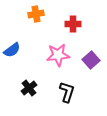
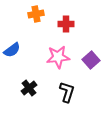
red cross: moved 7 px left
pink star: moved 2 px down
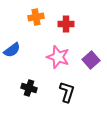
orange cross: moved 3 px down
pink star: rotated 25 degrees clockwise
black cross: rotated 35 degrees counterclockwise
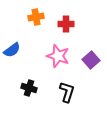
pink star: moved 1 px up
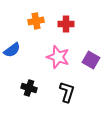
orange cross: moved 4 px down
pink star: moved 1 px down
purple square: rotated 18 degrees counterclockwise
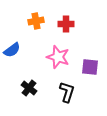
purple square: moved 1 px left, 7 px down; rotated 24 degrees counterclockwise
black cross: rotated 21 degrees clockwise
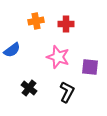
black L-shape: rotated 10 degrees clockwise
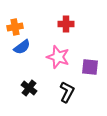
orange cross: moved 21 px left, 6 px down
blue semicircle: moved 10 px right, 3 px up
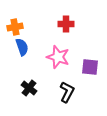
blue semicircle: rotated 72 degrees counterclockwise
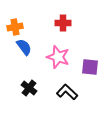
red cross: moved 3 px left, 1 px up
blue semicircle: moved 2 px right; rotated 18 degrees counterclockwise
black L-shape: rotated 75 degrees counterclockwise
